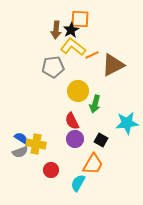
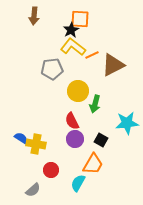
brown arrow: moved 22 px left, 14 px up
gray pentagon: moved 1 px left, 2 px down
gray semicircle: moved 13 px right, 38 px down; rotated 21 degrees counterclockwise
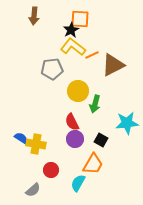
red semicircle: moved 1 px down
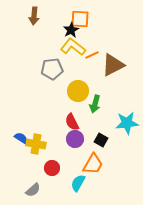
red circle: moved 1 px right, 2 px up
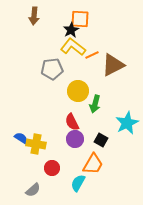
cyan star: rotated 20 degrees counterclockwise
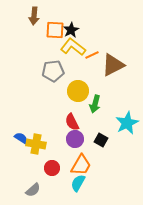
orange square: moved 25 px left, 11 px down
gray pentagon: moved 1 px right, 2 px down
orange trapezoid: moved 12 px left, 1 px down
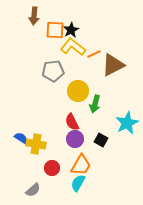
orange line: moved 2 px right, 1 px up
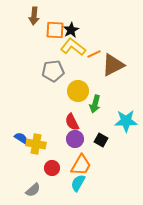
cyan star: moved 1 px left, 2 px up; rotated 25 degrees clockwise
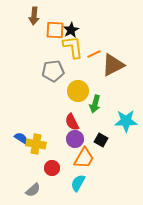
yellow L-shape: rotated 45 degrees clockwise
orange trapezoid: moved 3 px right, 7 px up
